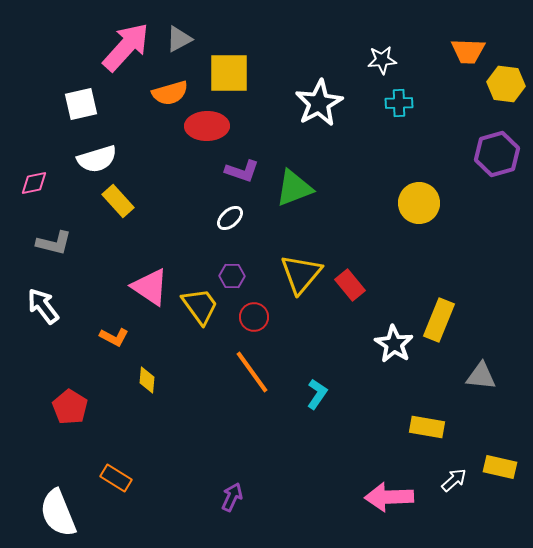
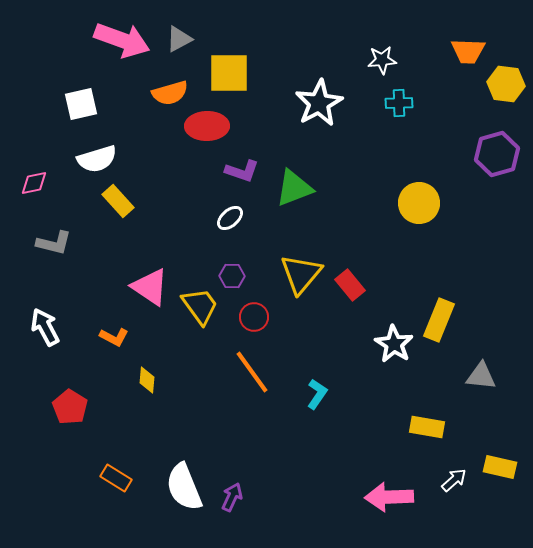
pink arrow at (126, 47): moved 4 px left, 7 px up; rotated 68 degrees clockwise
white arrow at (43, 306): moved 2 px right, 21 px down; rotated 9 degrees clockwise
white semicircle at (58, 513): moved 126 px right, 26 px up
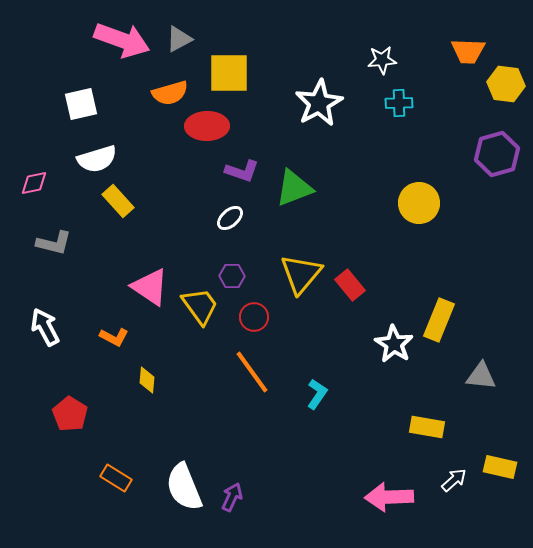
red pentagon at (70, 407): moved 7 px down
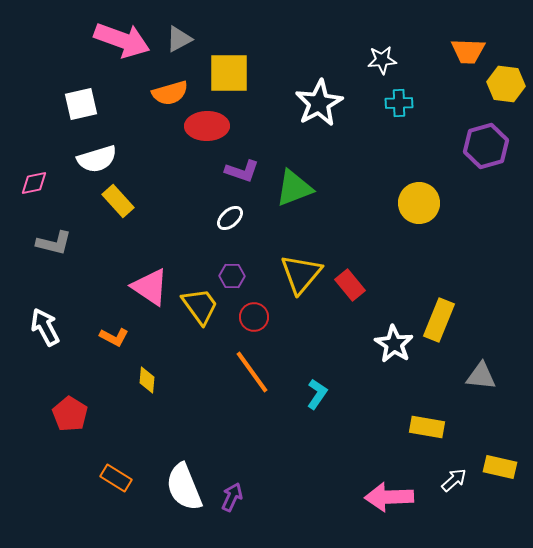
purple hexagon at (497, 154): moved 11 px left, 8 px up
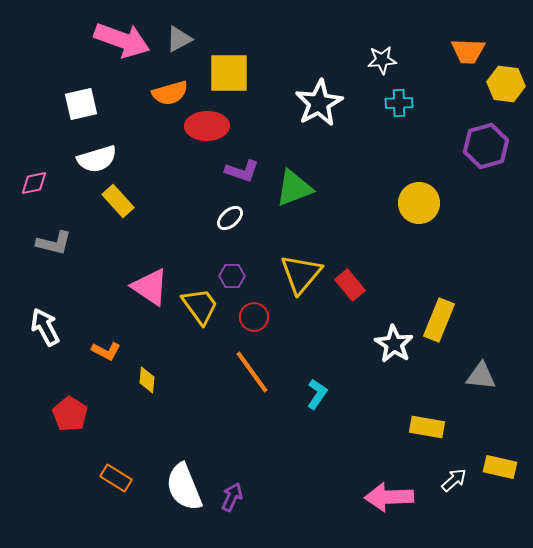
orange L-shape at (114, 337): moved 8 px left, 14 px down
